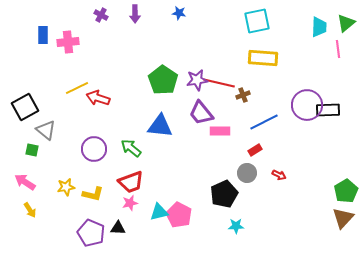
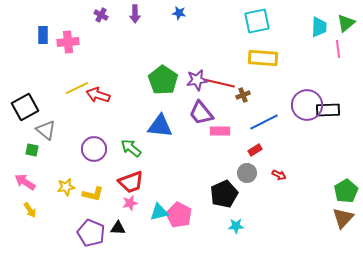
red arrow at (98, 98): moved 3 px up
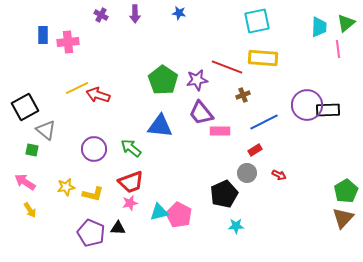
red line at (219, 83): moved 8 px right, 16 px up; rotated 8 degrees clockwise
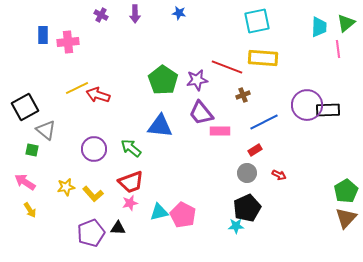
yellow L-shape at (93, 194): rotated 35 degrees clockwise
black pentagon at (224, 194): moved 23 px right, 14 px down
pink pentagon at (179, 215): moved 4 px right
brown triangle at (343, 218): moved 3 px right
purple pentagon at (91, 233): rotated 28 degrees clockwise
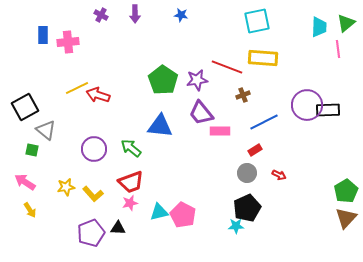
blue star at (179, 13): moved 2 px right, 2 px down
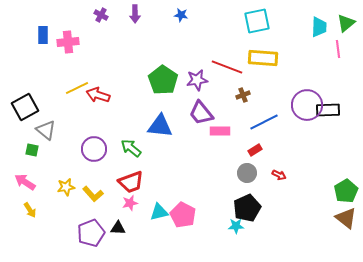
brown triangle at (346, 218): rotated 35 degrees counterclockwise
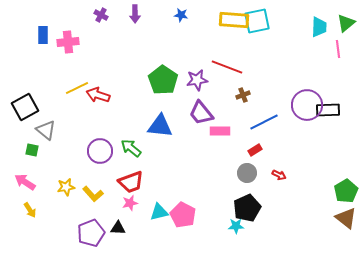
yellow rectangle at (263, 58): moved 29 px left, 38 px up
purple circle at (94, 149): moved 6 px right, 2 px down
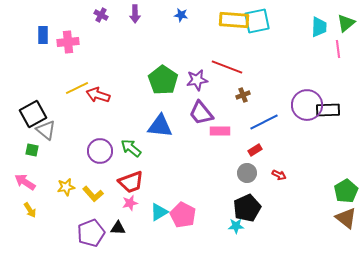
black square at (25, 107): moved 8 px right, 7 px down
cyan triangle at (159, 212): rotated 18 degrees counterclockwise
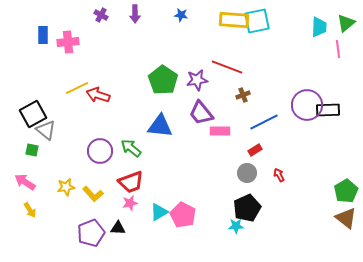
red arrow at (279, 175): rotated 144 degrees counterclockwise
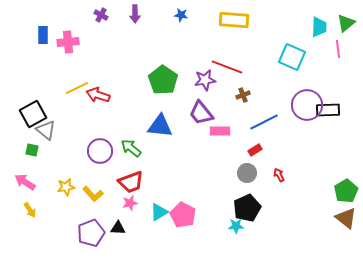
cyan square at (257, 21): moved 35 px right, 36 px down; rotated 36 degrees clockwise
purple star at (197, 80): moved 8 px right
